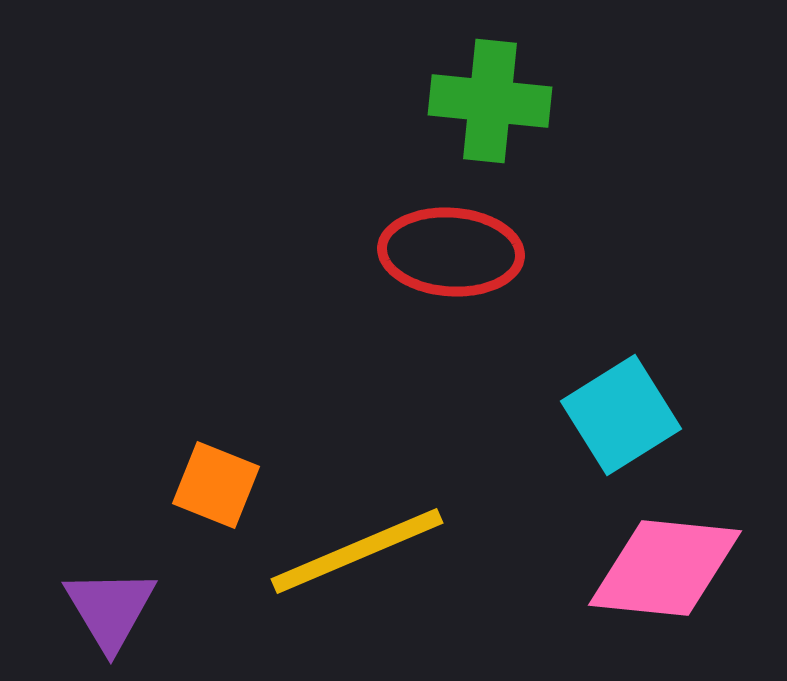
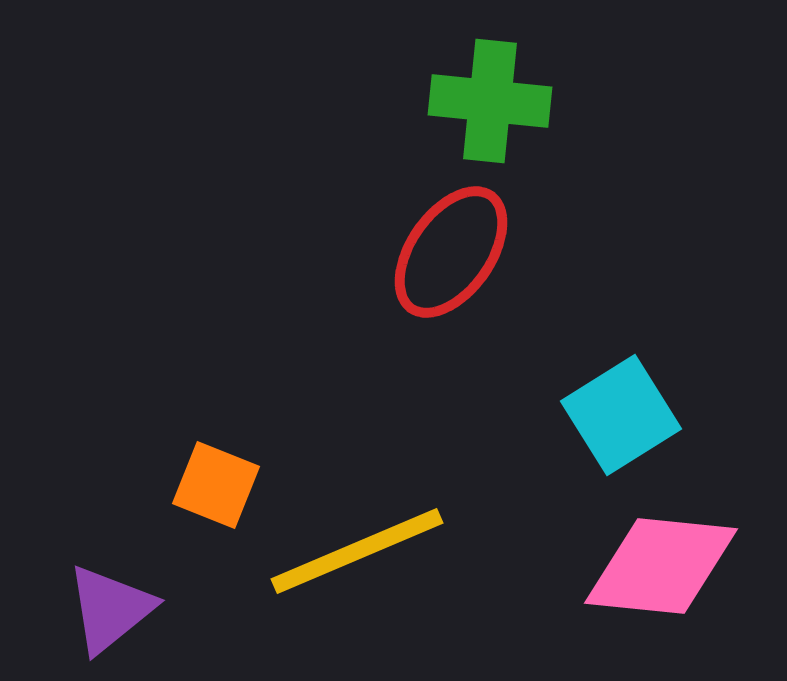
red ellipse: rotated 59 degrees counterclockwise
pink diamond: moved 4 px left, 2 px up
purple triangle: rotated 22 degrees clockwise
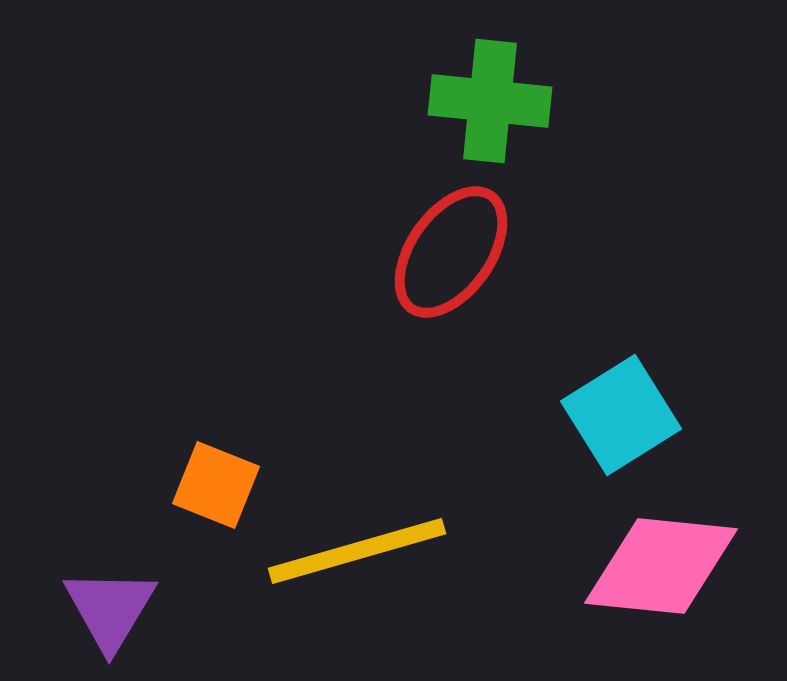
yellow line: rotated 7 degrees clockwise
purple triangle: rotated 20 degrees counterclockwise
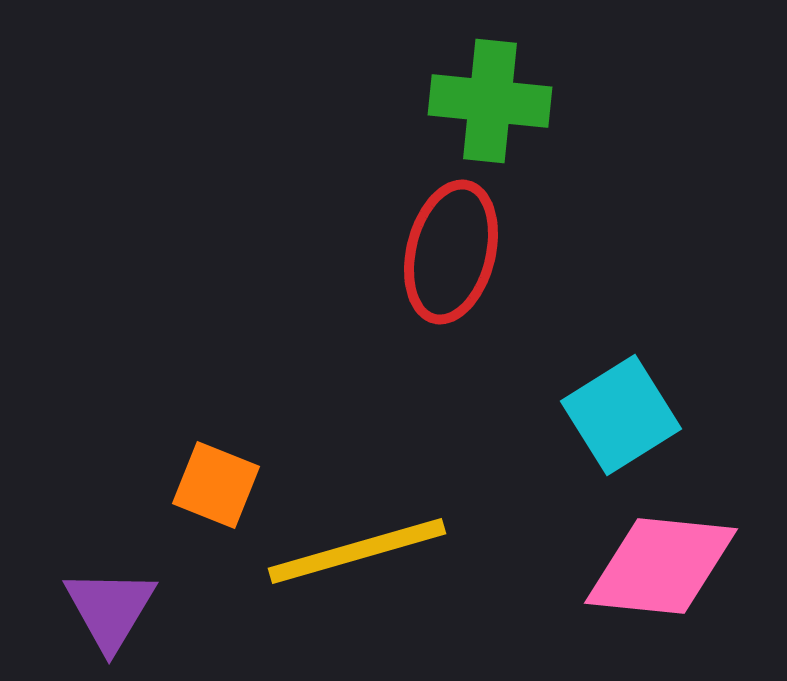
red ellipse: rotated 21 degrees counterclockwise
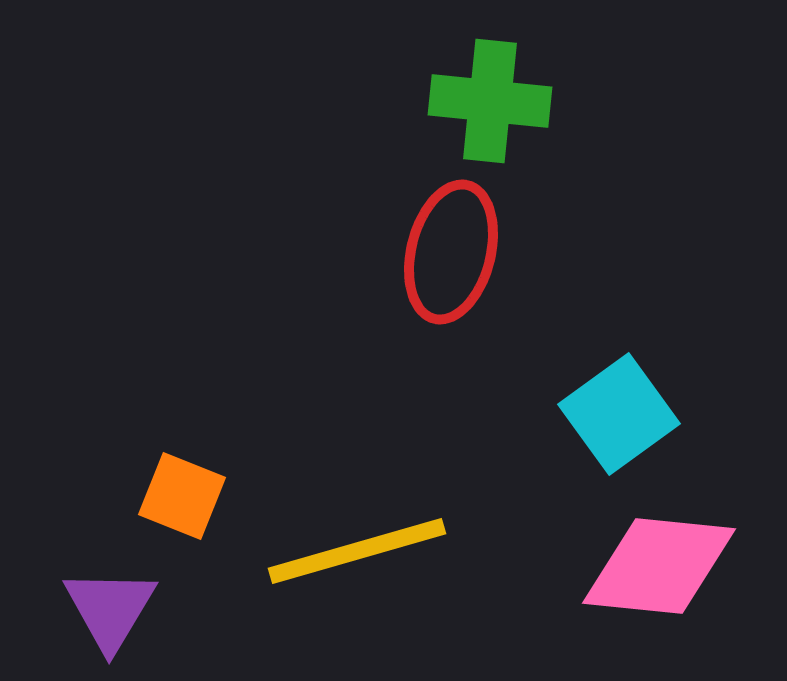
cyan square: moved 2 px left, 1 px up; rotated 4 degrees counterclockwise
orange square: moved 34 px left, 11 px down
pink diamond: moved 2 px left
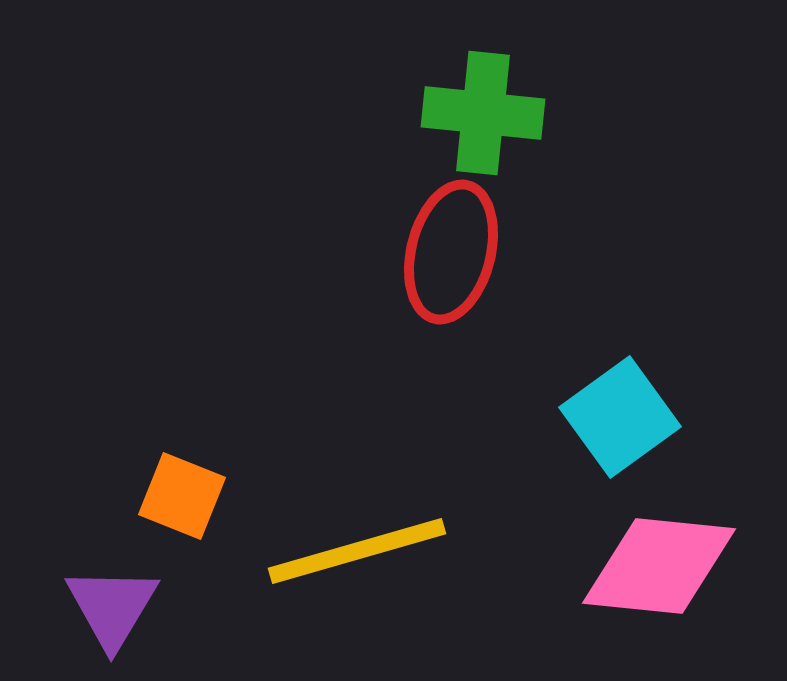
green cross: moved 7 px left, 12 px down
cyan square: moved 1 px right, 3 px down
purple triangle: moved 2 px right, 2 px up
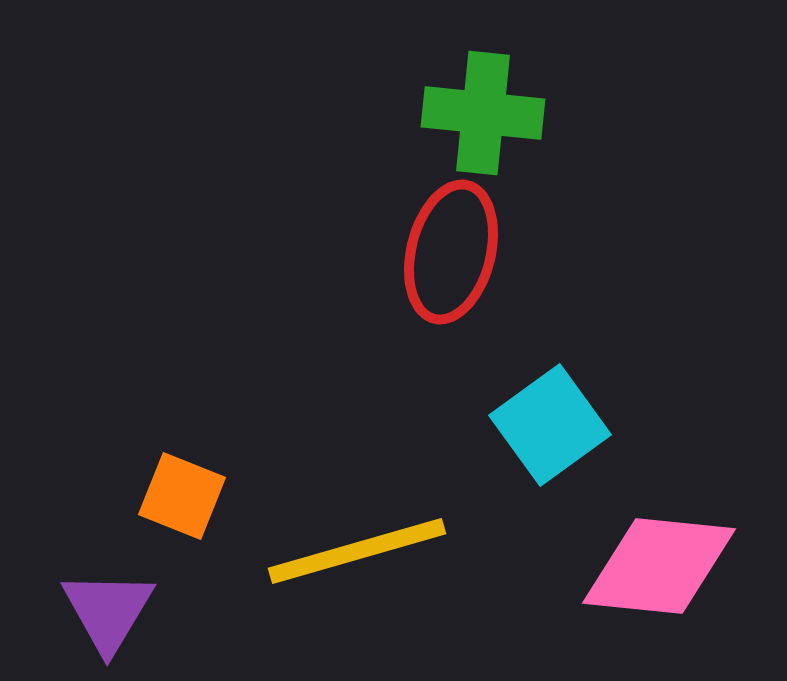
cyan square: moved 70 px left, 8 px down
purple triangle: moved 4 px left, 4 px down
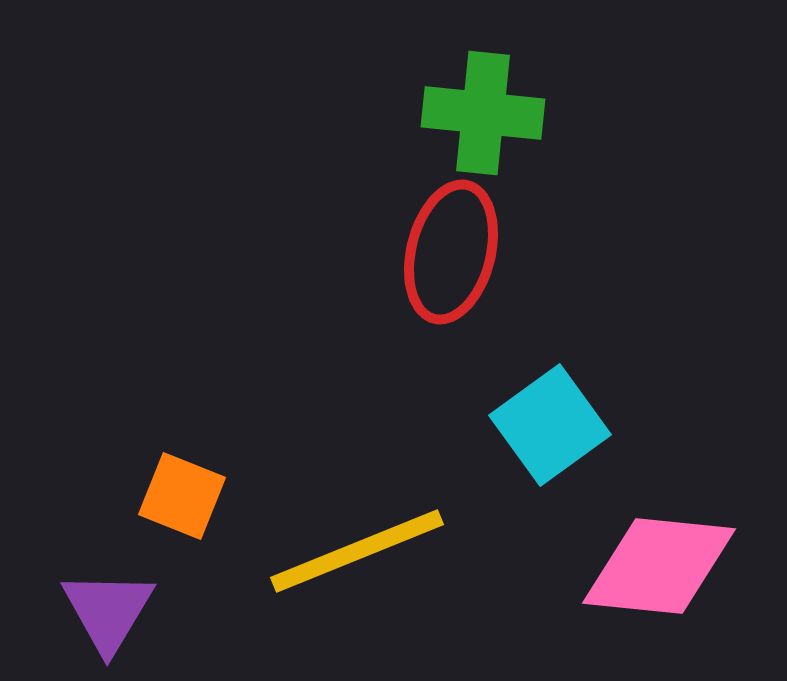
yellow line: rotated 6 degrees counterclockwise
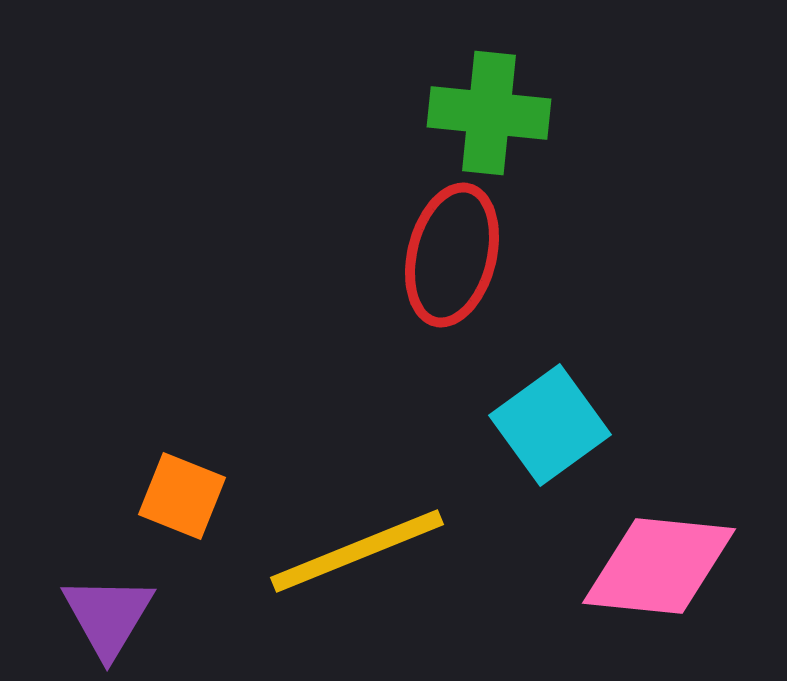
green cross: moved 6 px right
red ellipse: moved 1 px right, 3 px down
purple triangle: moved 5 px down
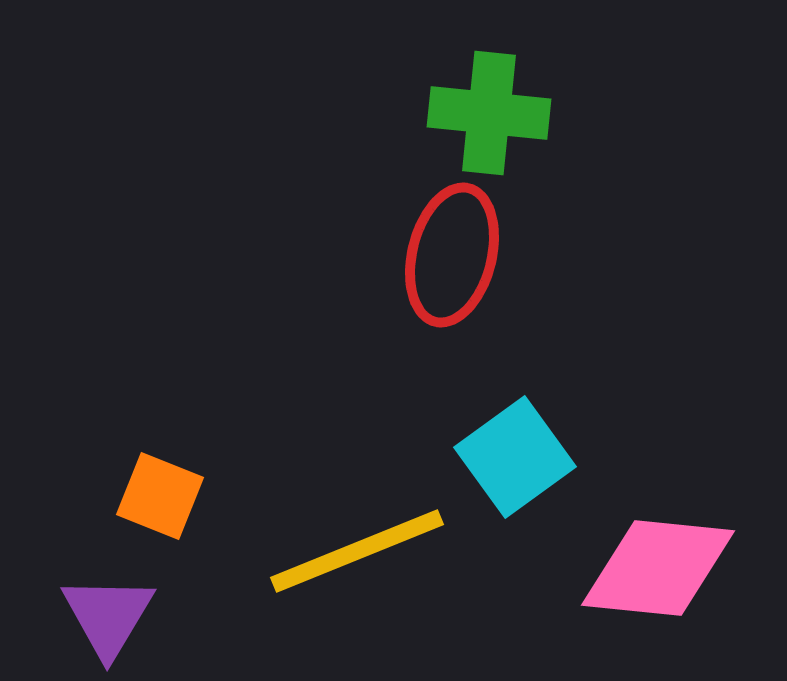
cyan square: moved 35 px left, 32 px down
orange square: moved 22 px left
pink diamond: moved 1 px left, 2 px down
